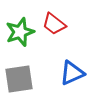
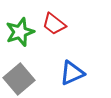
gray square: rotated 32 degrees counterclockwise
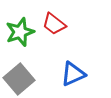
blue triangle: moved 1 px right, 1 px down
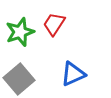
red trapezoid: rotated 85 degrees clockwise
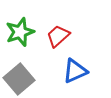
red trapezoid: moved 4 px right, 12 px down; rotated 15 degrees clockwise
blue triangle: moved 2 px right, 3 px up
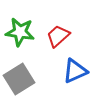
green star: rotated 28 degrees clockwise
gray square: rotated 8 degrees clockwise
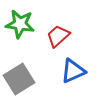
green star: moved 8 px up
blue triangle: moved 2 px left
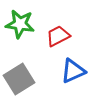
red trapezoid: rotated 15 degrees clockwise
